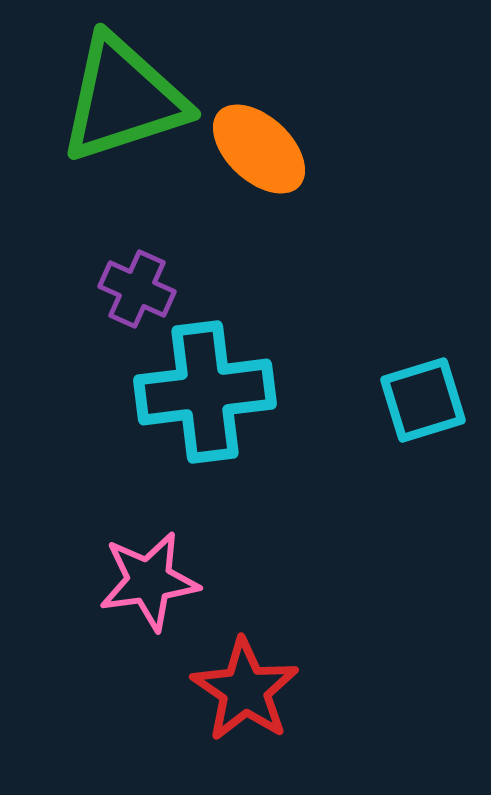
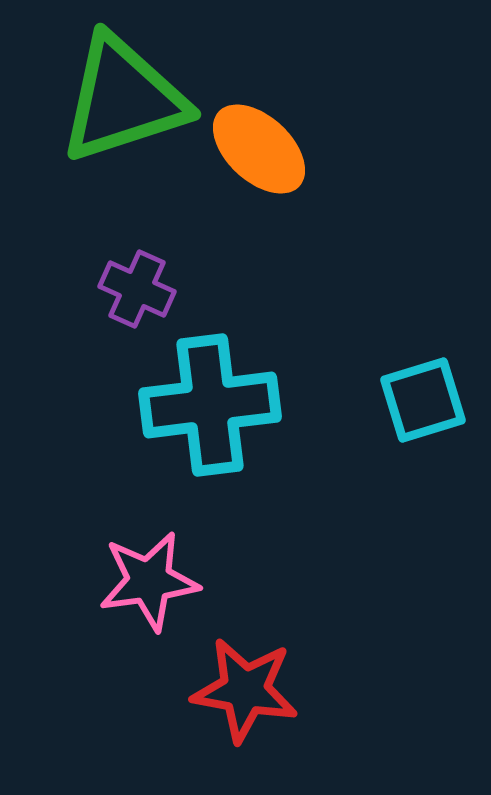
cyan cross: moved 5 px right, 13 px down
red star: rotated 24 degrees counterclockwise
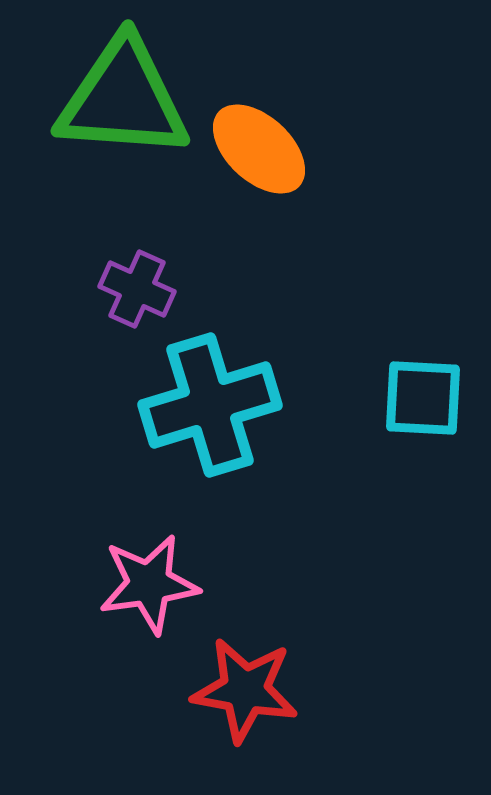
green triangle: rotated 22 degrees clockwise
cyan square: moved 2 px up; rotated 20 degrees clockwise
cyan cross: rotated 10 degrees counterclockwise
pink star: moved 3 px down
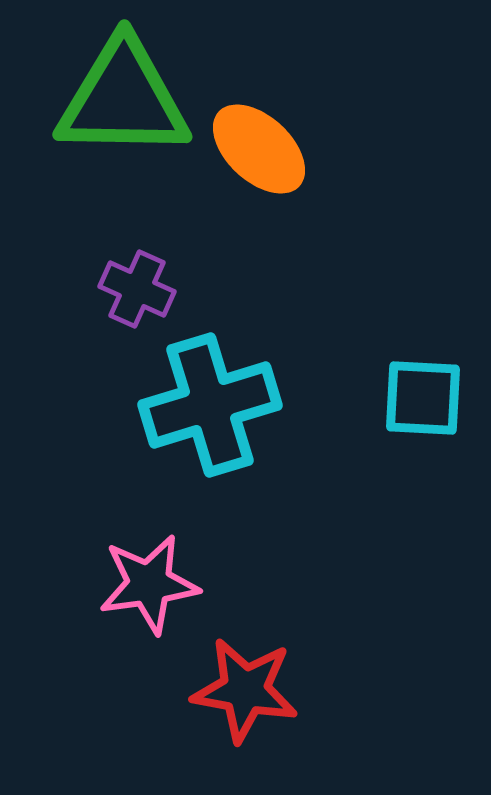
green triangle: rotated 3 degrees counterclockwise
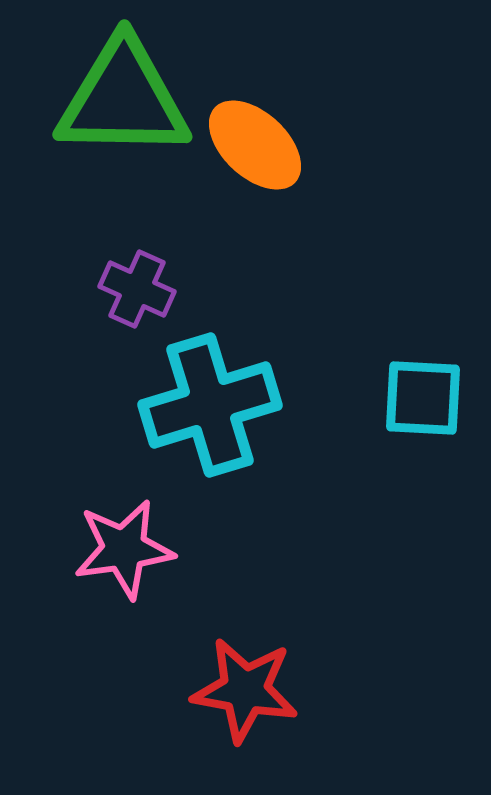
orange ellipse: moved 4 px left, 4 px up
pink star: moved 25 px left, 35 px up
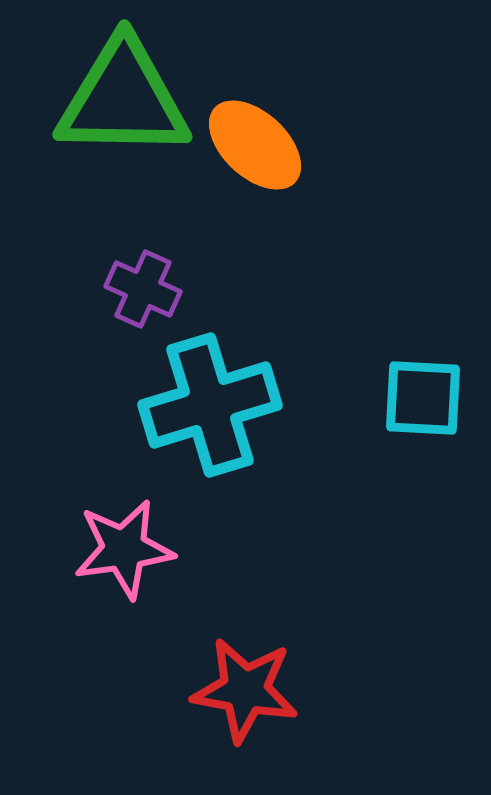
purple cross: moved 6 px right
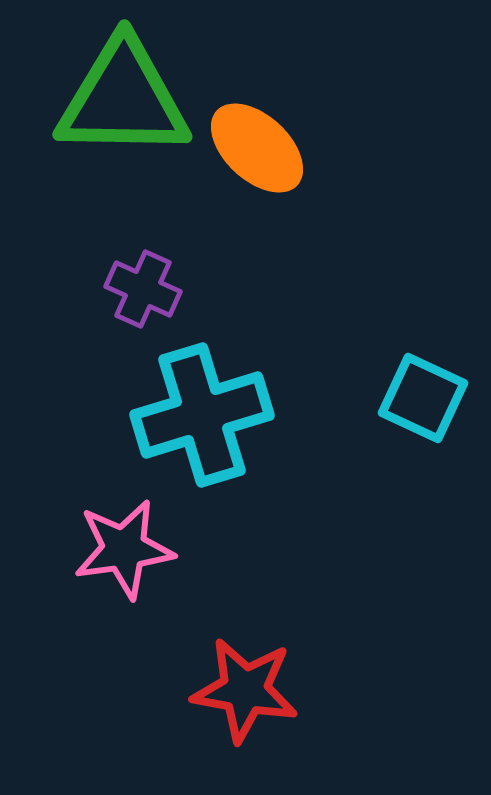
orange ellipse: moved 2 px right, 3 px down
cyan square: rotated 22 degrees clockwise
cyan cross: moved 8 px left, 10 px down
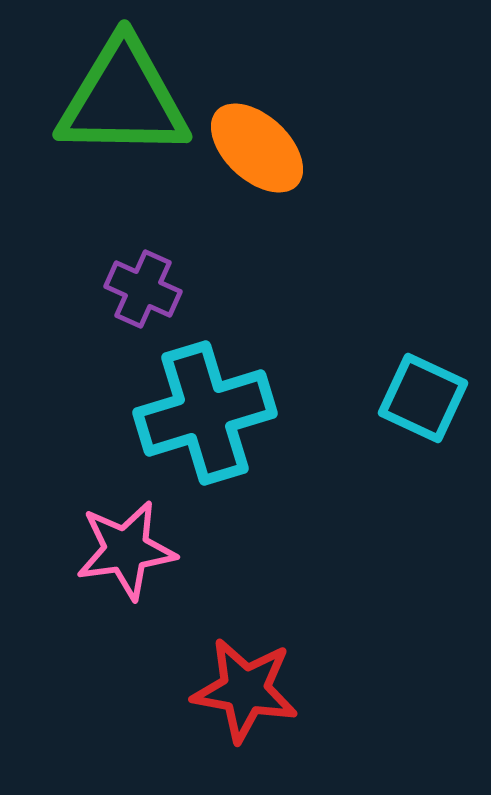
cyan cross: moved 3 px right, 2 px up
pink star: moved 2 px right, 1 px down
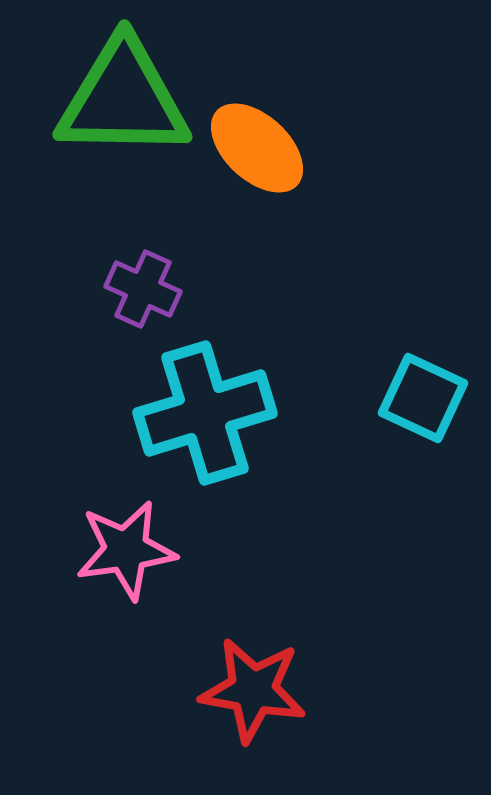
red star: moved 8 px right
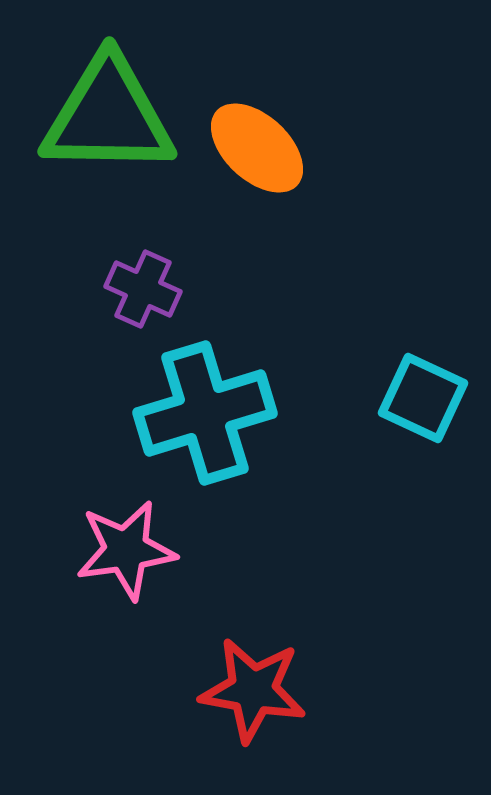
green triangle: moved 15 px left, 17 px down
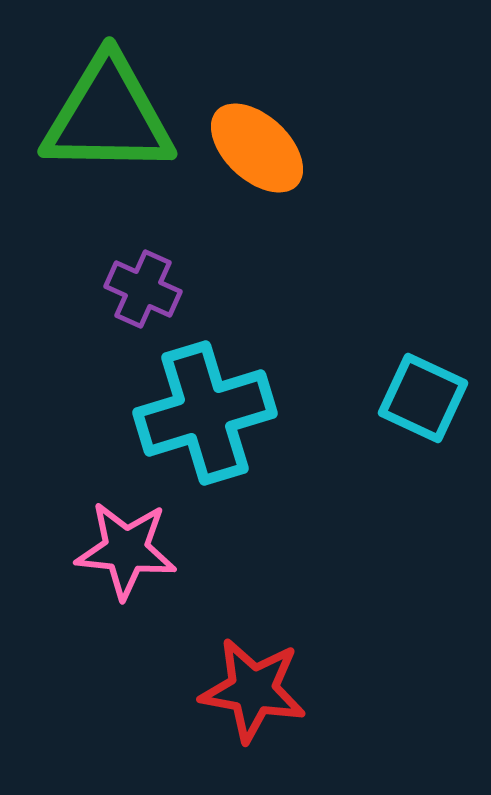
pink star: rotated 14 degrees clockwise
